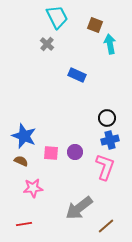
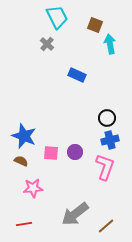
gray arrow: moved 4 px left, 6 px down
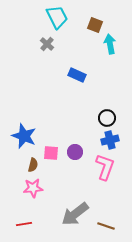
brown semicircle: moved 12 px right, 4 px down; rotated 80 degrees clockwise
brown line: rotated 60 degrees clockwise
